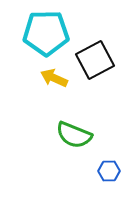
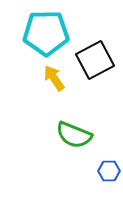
yellow arrow: rotated 32 degrees clockwise
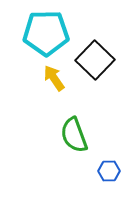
black square: rotated 18 degrees counterclockwise
green semicircle: rotated 48 degrees clockwise
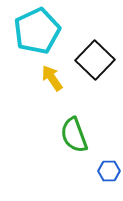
cyan pentagon: moved 9 px left, 2 px up; rotated 24 degrees counterclockwise
yellow arrow: moved 2 px left
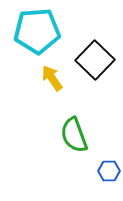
cyan pentagon: rotated 21 degrees clockwise
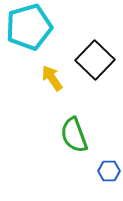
cyan pentagon: moved 8 px left, 4 px up; rotated 12 degrees counterclockwise
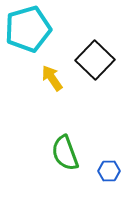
cyan pentagon: moved 1 px left, 2 px down
green semicircle: moved 9 px left, 18 px down
